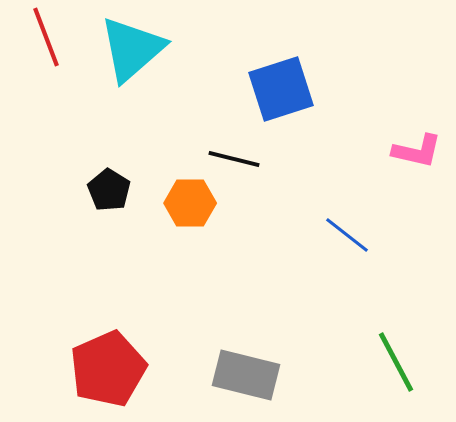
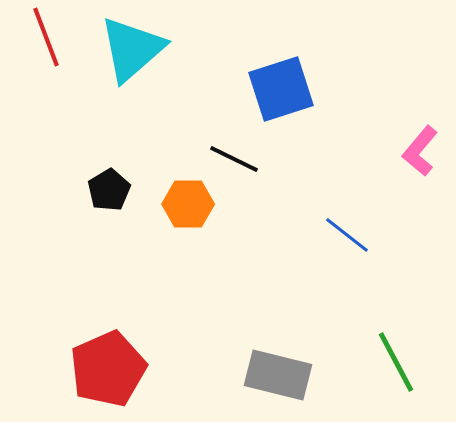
pink L-shape: moved 3 px right; rotated 117 degrees clockwise
black line: rotated 12 degrees clockwise
black pentagon: rotated 9 degrees clockwise
orange hexagon: moved 2 px left, 1 px down
gray rectangle: moved 32 px right
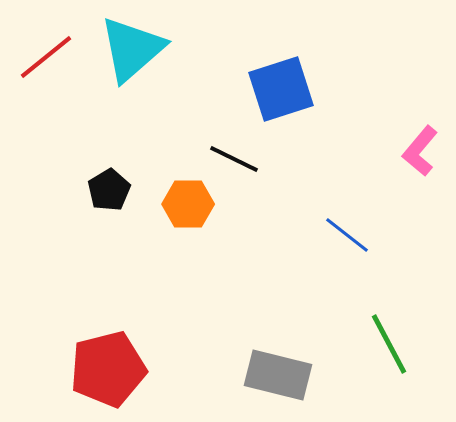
red line: moved 20 px down; rotated 72 degrees clockwise
green line: moved 7 px left, 18 px up
red pentagon: rotated 10 degrees clockwise
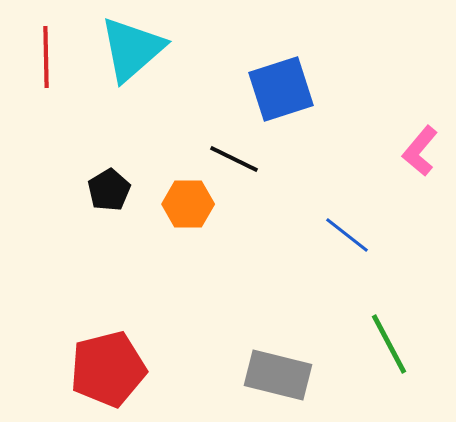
red line: rotated 52 degrees counterclockwise
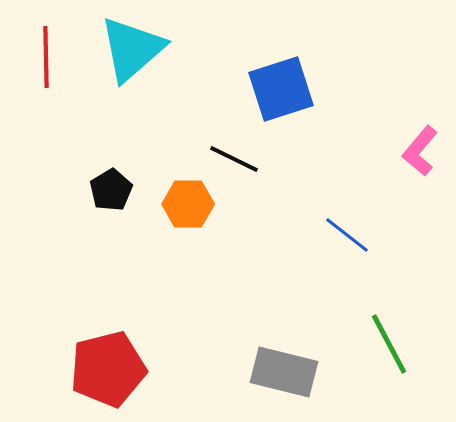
black pentagon: moved 2 px right
gray rectangle: moved 6 px right, 3 px up
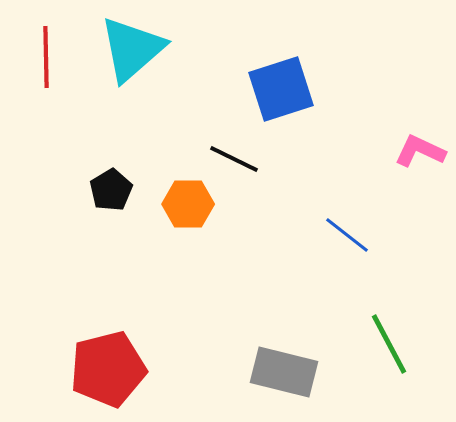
pink L-shape: rotated 75 degrees clockwise
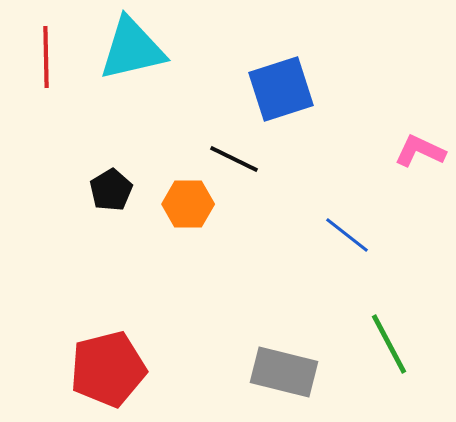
cyan triangle: rotated 28 degrees clockwise
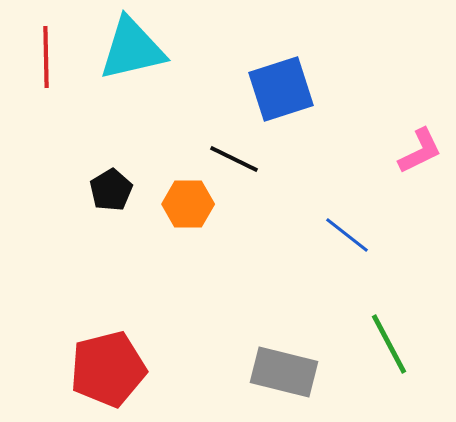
pink L-shape: rotated 129 degrees clockwise
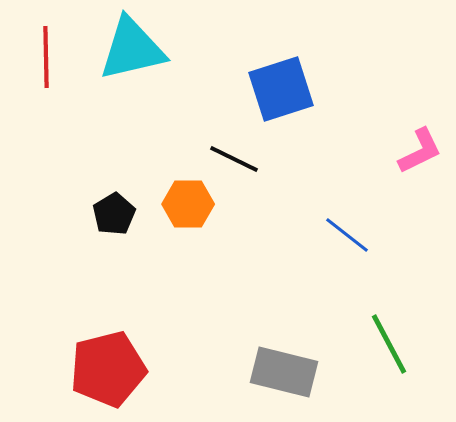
black pentagon: moved 3 px right, 24 px down
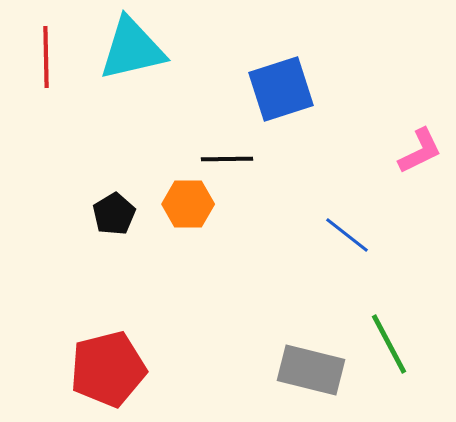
black line: moved 7 px left; rotated 27 degrees counterclockwise
gray rectangle: moved 27 px right, 2 px up
